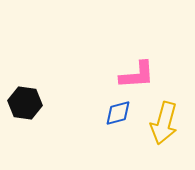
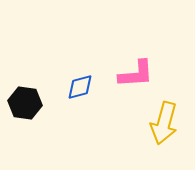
pink L-shape: moved 1 px left, 1 px up
blue diamond: moved 38 px left, 26 px up
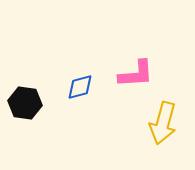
yellow arrow: moved 1 px left
